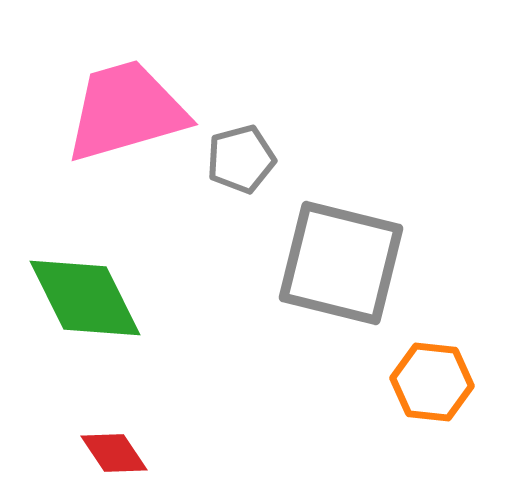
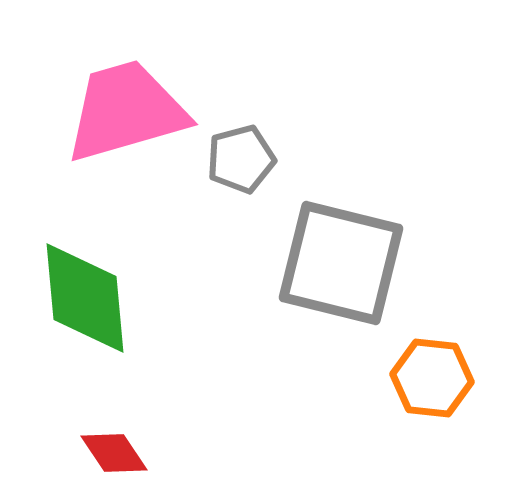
green diamond: rotated 21 degrees clockwise
orange hexagon: moved 4 px up
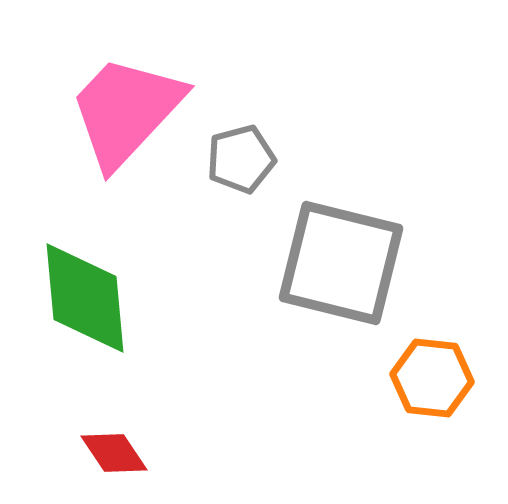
pink trapezoid: rotated 31 degrees counterclockwise
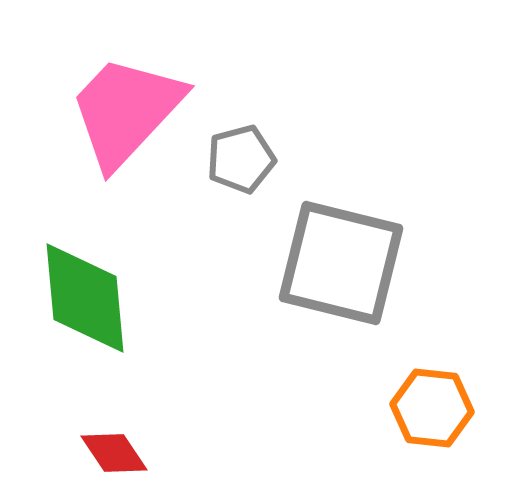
orange hexagon: moved 30 px down
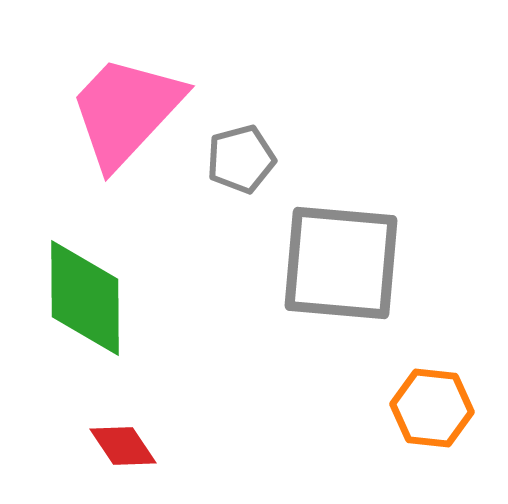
gray square: rotated 9 degrees counterclockwise
green diamond: rotated 5 degrees clockwise
red diamond: moved 9 px right, 7 px up
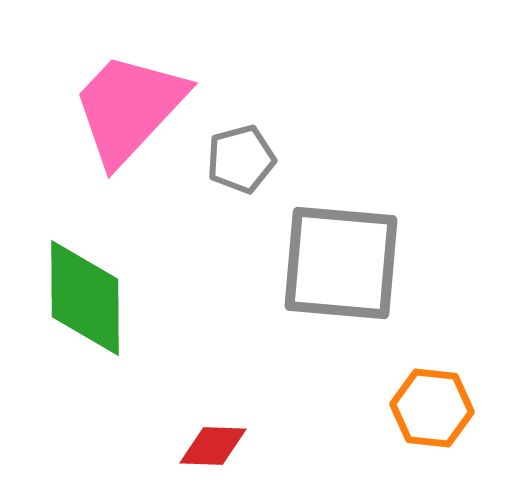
pink trapezoid: moved 3 px right, 3 px up
red diamond: moved 90 px right; rotated 54 degrees counterclockwise
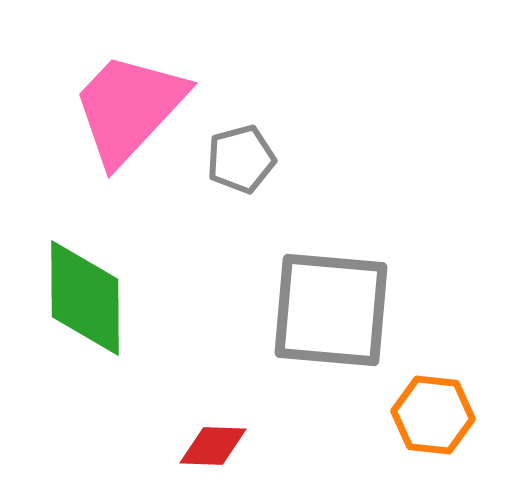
gray square: moved 10 px left, 47 px down
orange hexagon: moved 1 px right, 7 px down
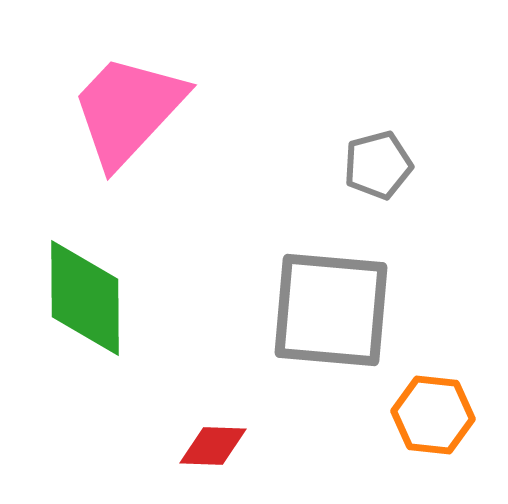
pink trapezoid: moved 1 px left, 2 px down
gray pentagon: moved 137 px right, 6 px down
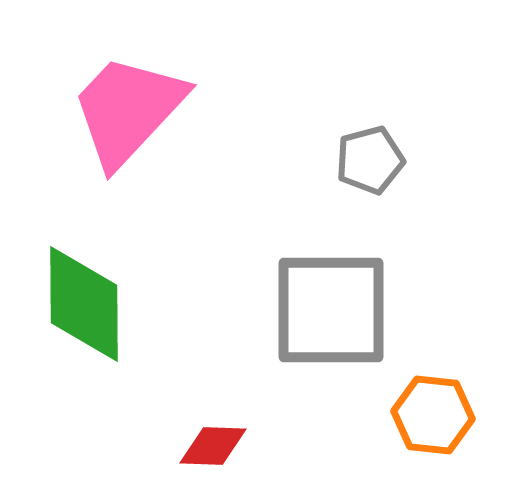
gray pentagon: moved 8 px left, 5 px up
green diamond: moved 1 px left, 6 px down
gray square: rotated 5 degrees counterclockwise
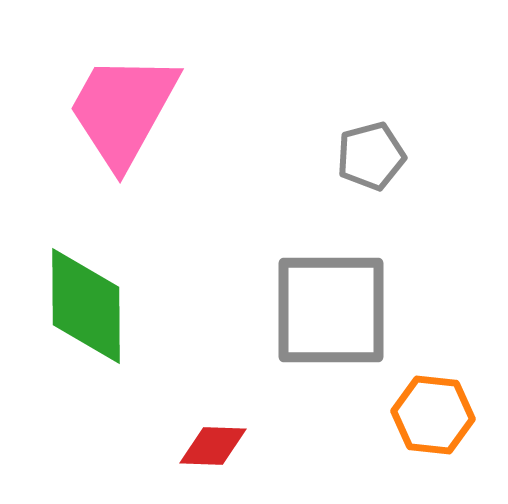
pink trapezoid: moved 5 px left; rotated 14 degrees counterclockwise
gray pentagon: moved 1 px right, 4 px up
green diamond: moved 2 px right, 2 px down
